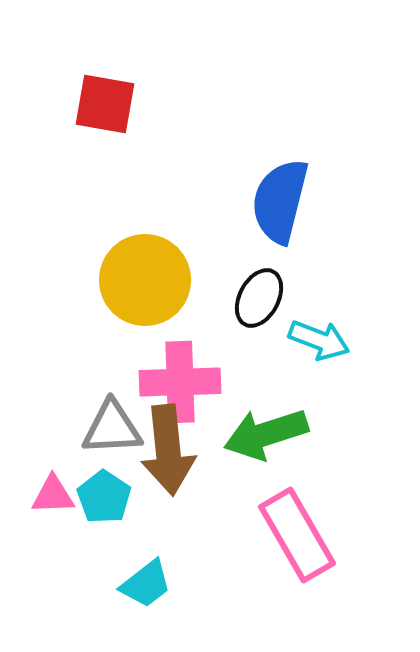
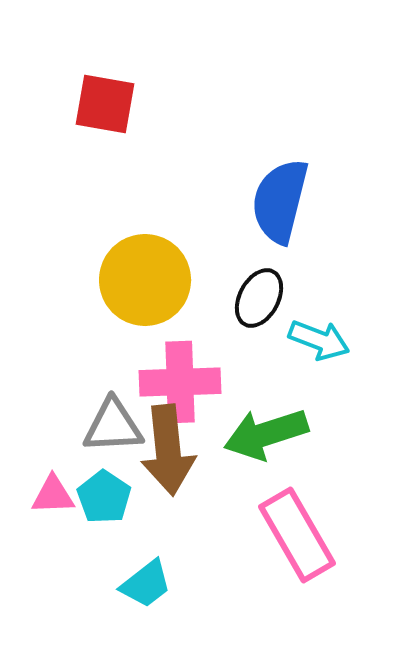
gray triangle: moved 1 px right, 2 px up
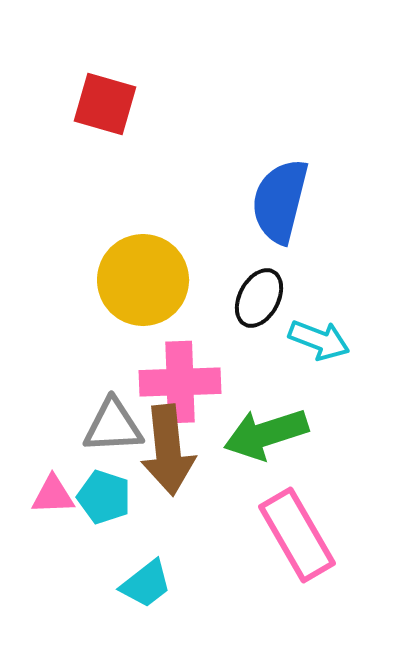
red square: rotated 6 degrees clockwise
yellow circle: moved 2 px left
cyan pentagon: rotated 16 degrees counterclockwise
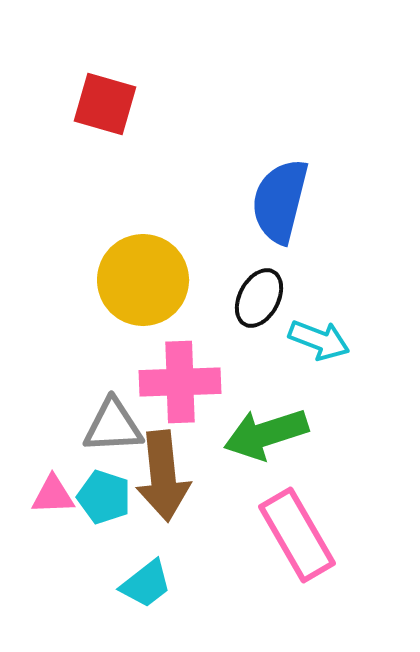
brown arrow: moved 5 px left, 26 px down
